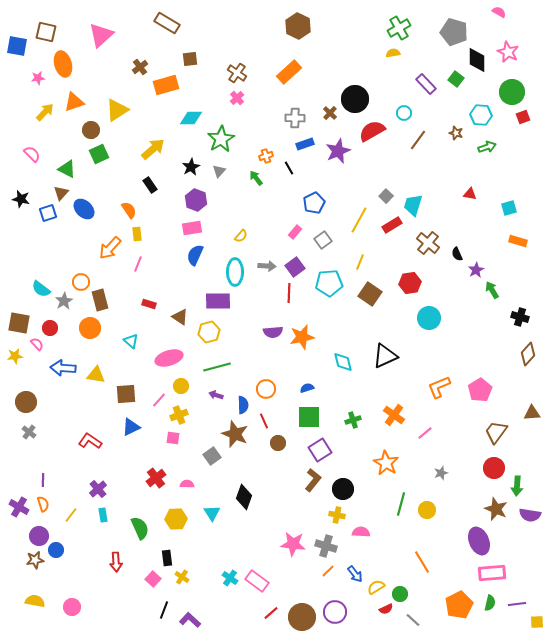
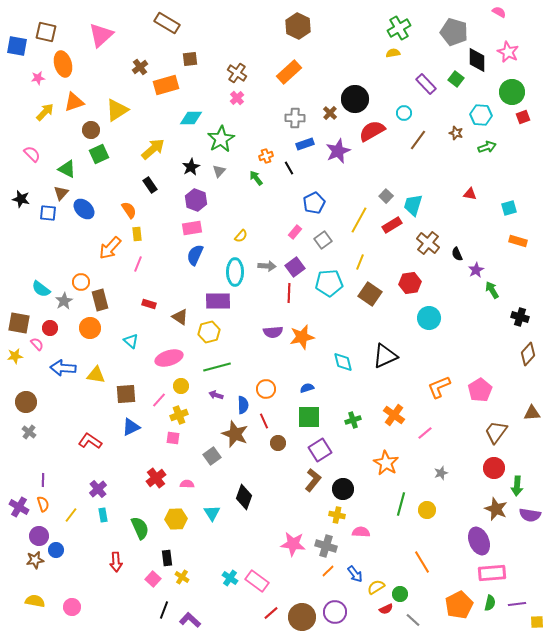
blue square at (48, 213): rotated 24 degrees clockwise
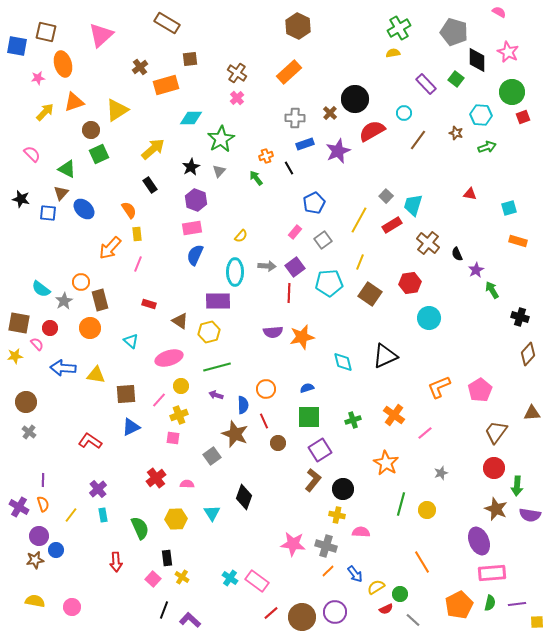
brown triangle at (180, 317): moved 4 px down
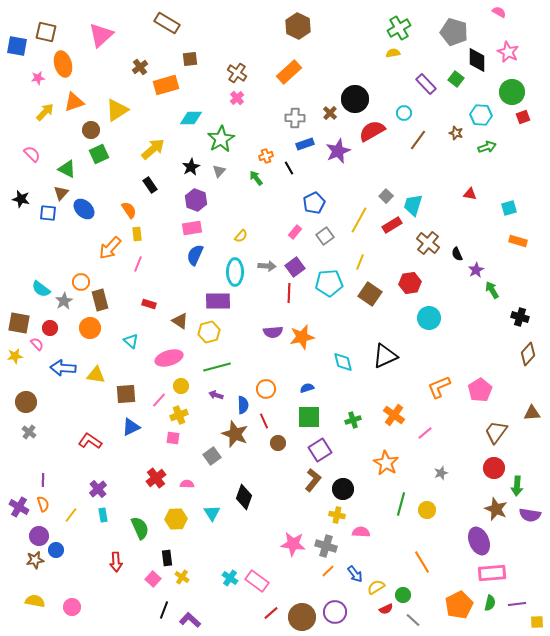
gray square at (323, 240): moved 2 px right, 4 px up
green circle at (400, 594): moved 3 px right, 1 px down
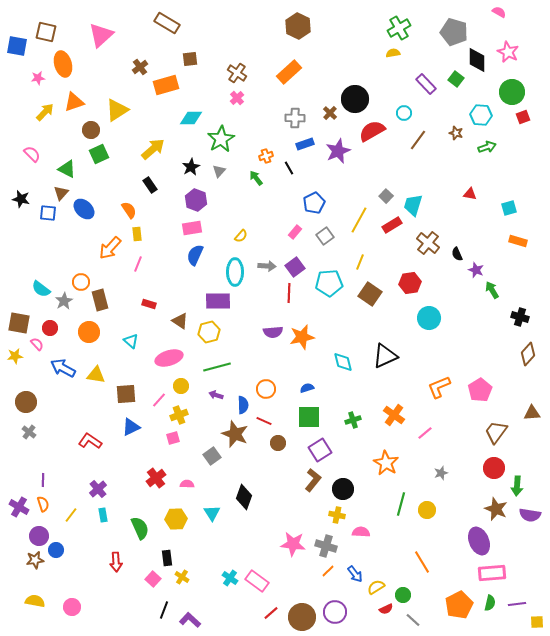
purple star at (476, 270): rotated 21 degrees counterclockwise
orange circle at (90, 328): moved 1 px left, 4 px down
blue arrow at (63, 368): rotated 25 degrees clockwise
red line at (264, 421): rotated 42 degrees counterclockwise
pink square at (173, 438): rotated 24 degrees counterclockwise
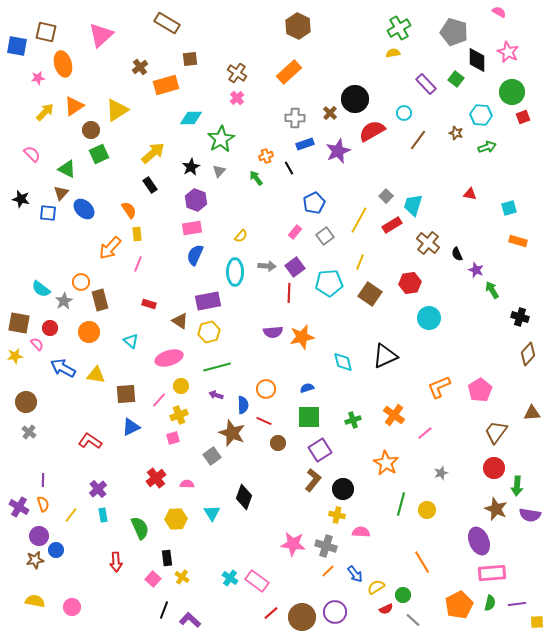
orange triangle at (74, 102): moved 4 px down; rotated 15 degrees counterclockwise
yellow arrow at (153, 149): moved 4 px down
purple rectangle at (218, 301): moved 10 px left; rotated 10 degrees counterclockwise
brown star at (235, 434): moved 3 px left, 1 px up
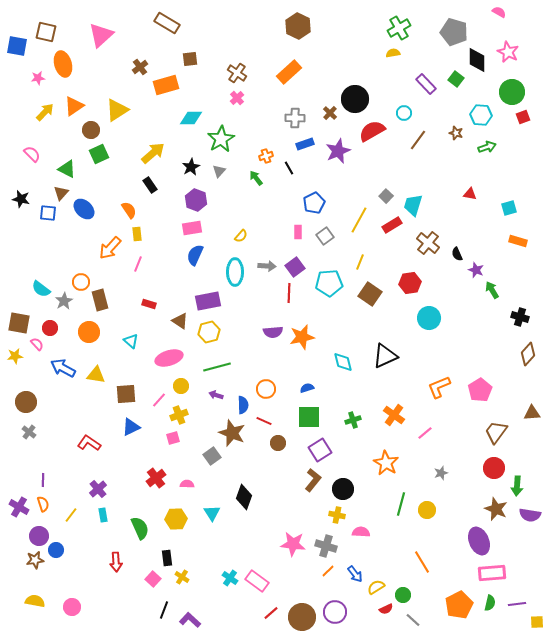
pink rectangle at (295, 232): moved 3 px right; rotated 40 degrees counterclockwise
red L-shape at (90, 441): moved 1 px left, 2 px down
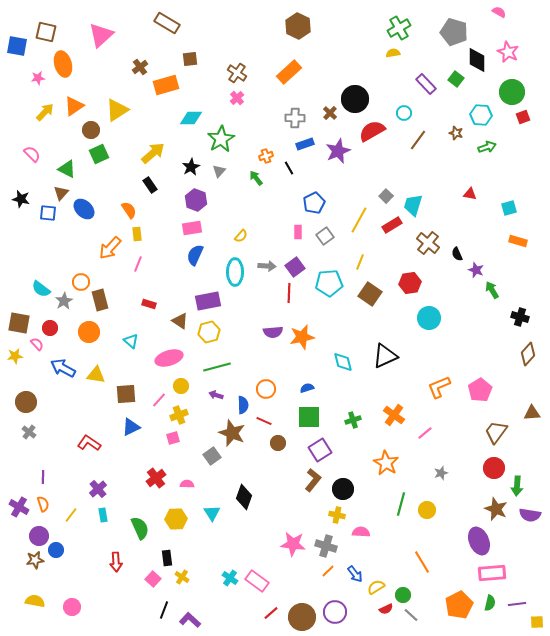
purple line at (43, 480): moved 3 px up
gray line at (413, 620): moved 2 px left, 5 px up
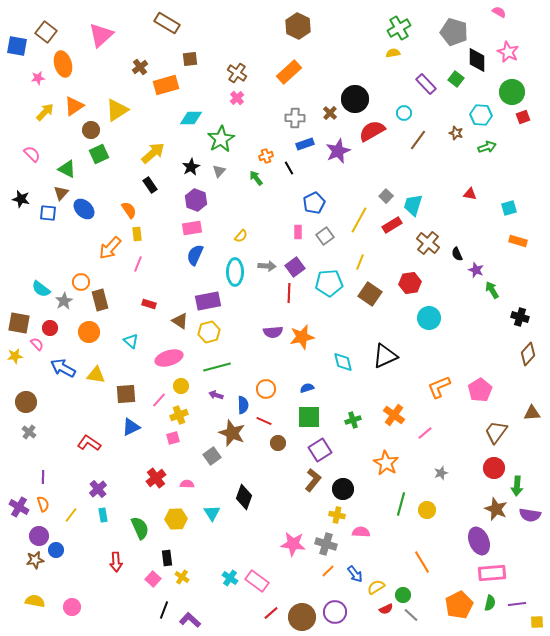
brown square at (46, 32): rotated 25 degrees clockwise
gray cross at (326, 546): moved 2 px up
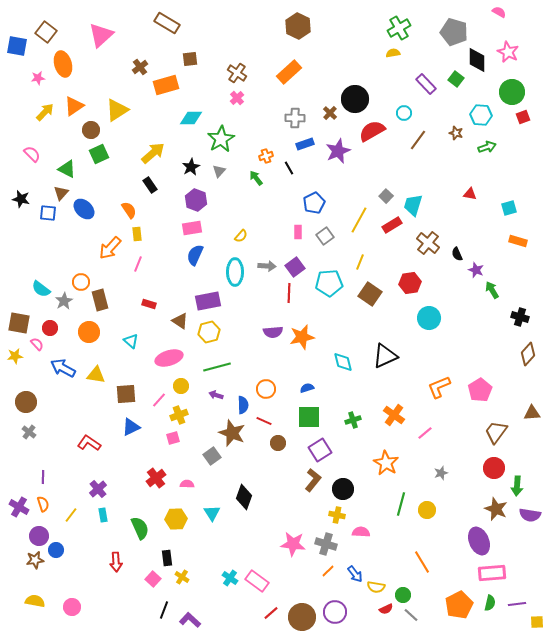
yellow semicircle at (376, 587): rotated 138 degrees counterclockwise
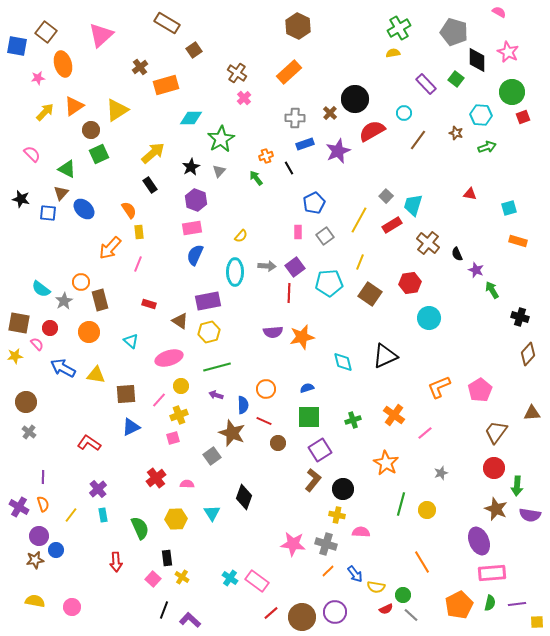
brown square at (190, 59): moved 4 px right, 9 px up; rotated 28 degrees counterclockwise
pink cross at (237, 98): moved 7 px right
yellow rectangle at (137, 234): moved 2 px right, 2 px up
